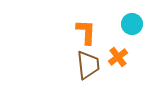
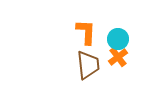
cyan circle: moved 14 px left, 15 px down
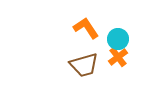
orange L-shape: moved 4 px up; rotated 36 degrees counterclockwise
brown trapezoid: moved 4 px left; rotated 80 degrees clockwise
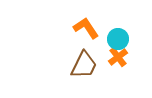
brown trapezoid: rotated 48 degrees counterclockwise
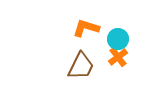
orange L-shape: rotated 40 degrees counterclockwise
brown trapezoid: moved 3 px left, 1 px down
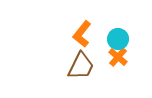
orange L-shape: moved 4 px left, 6 px down; rotated 68 degrees counterclockwise
orange cross: rotated 12 degrees counterclockwise
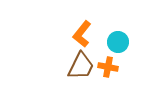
cyan circle: moved 3 px down
orange cross: moved 10 px left, 10 px down; rotated 30 degrees counterclockwise
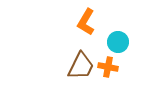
orange L-shape: moved 4 px right, 12 px up; rotated 8 degrees counterclockwise
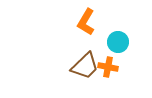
brown trapezoid: moved 4 px right; rotated 20 degrees clockwise
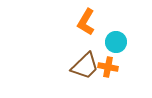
cyan circle: moved 2 px left
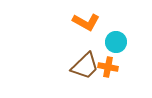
orange L-shape: rotated 92 degrees counterclockwise
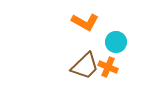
orange L-shape: moved 1 px left
orange cross: rotated 12 degrees clockwise
